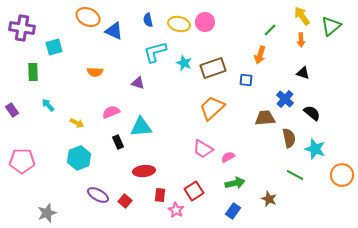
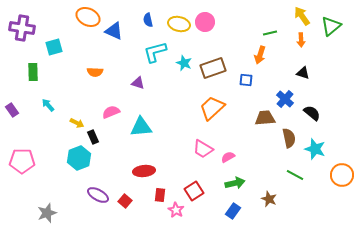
green line at (270, 30): moved 3 px down; rotated 32 degrees clockwise
black rectangle at (118, 142): moved 25 px left, 5 px up
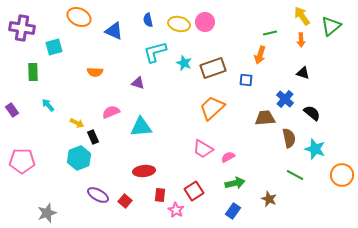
orange ellipse at (88, 17): moved 9 px left
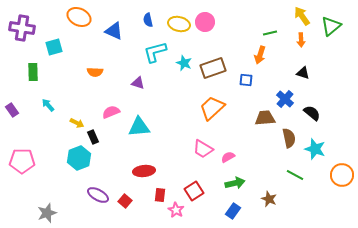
cyan triangle at (141, 127): moved 2 px left
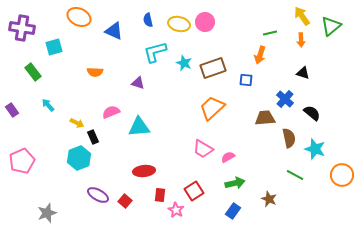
green rectangle at (33, 72): rotated 36 degrees counterclockwise
pink pentagon at (22, 161): rotated 25 degrees counterclockwise
